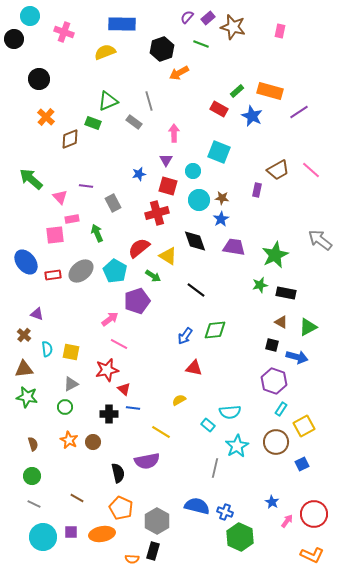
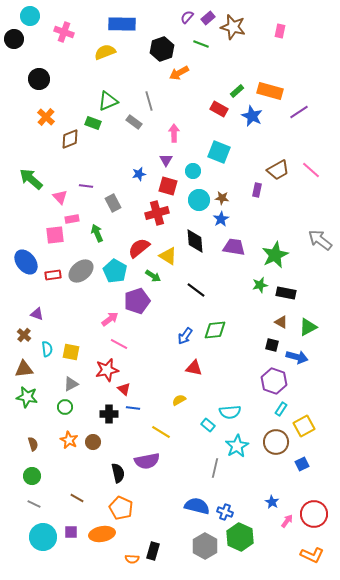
black diamond at (195, 241): rotated 15 degrees clockwise
gray hexagon at (157, 521): moved 48 px right, 25 px down
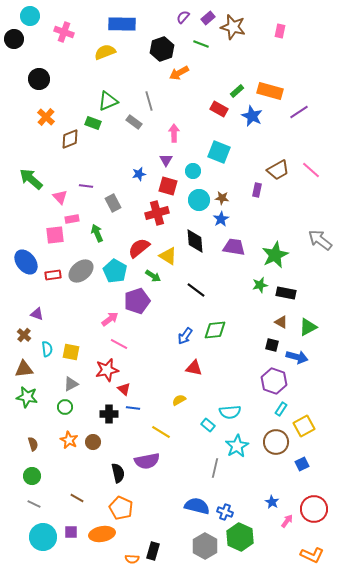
purple semicircle at (187, 17): moved 4 px left
red circle at (314, 514): moved 5 px up
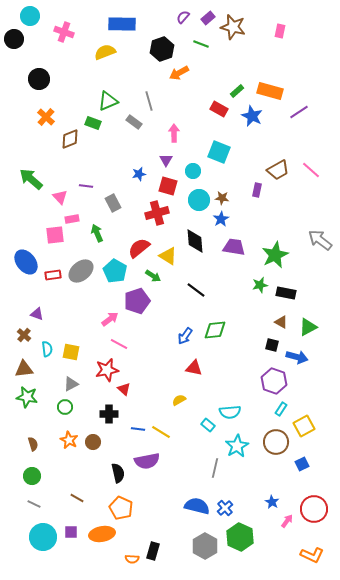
blue line at (133, 408): moved 5 px right, 21 px down
blue cross at (225, 512): moved 4 px up; rotated 28 degrees clockwise
